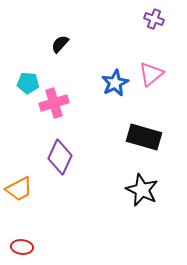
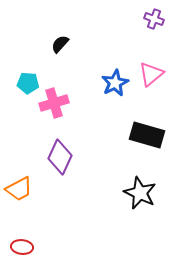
black rectangle: moved 3 px right, 2 px up
black star: moved 2 px left, 3 px down
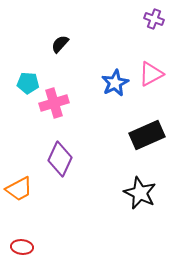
pink triangle: rotated 12 degrees clockwise
black rectangle: rotated 40 degrees counterclockwise
purple diamond: moved 2 px down
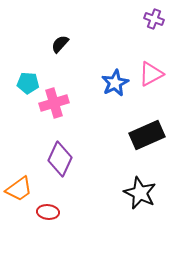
orange trapezoid: rotated 8 degrees counterclockwise
red ellipse: moved 26 px right, 35 px up
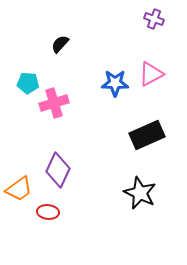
blue star: rotated 28 degrees clockwise
purple diamond: moved 2 px left, 11 px down
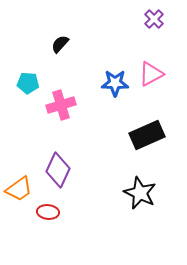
purple cross: rotated 24 degrees clockwise
pink cross: moved 7 px right, 2 px down
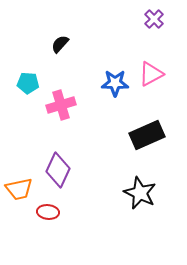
orange trapezoid: rotated 24 degrees clockwise
